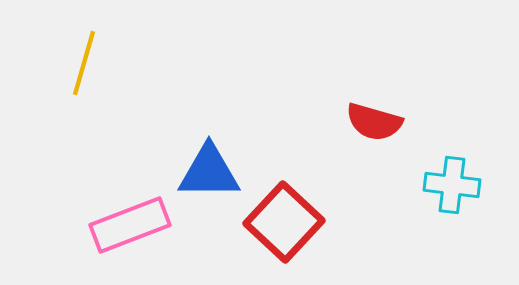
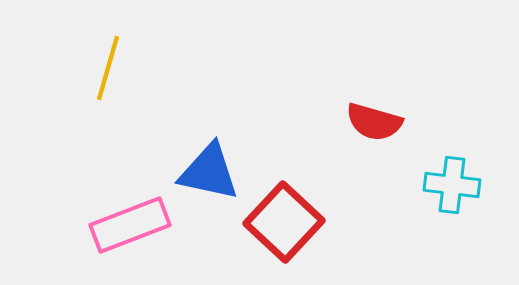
yellow line: moved 24 px right, 5 px down
blue triangle: rotated 12 degrees clockwise
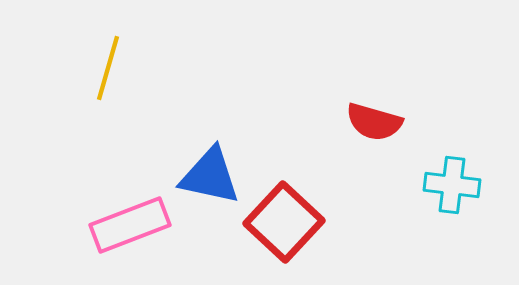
blue triangle: moved 1 px right, 4 px down
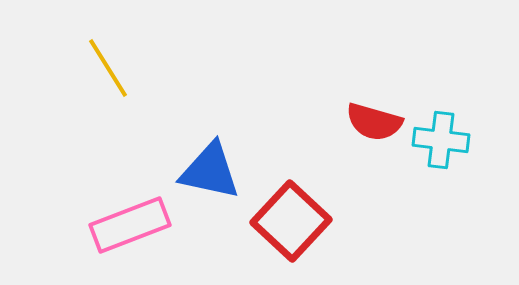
yellow line: rotated 48 degrees counterclockwise
blue triangle: moved 5 px up
cyan cross: moved 11 px left, 45 px up
red square: moved 7 px right, 1 px up
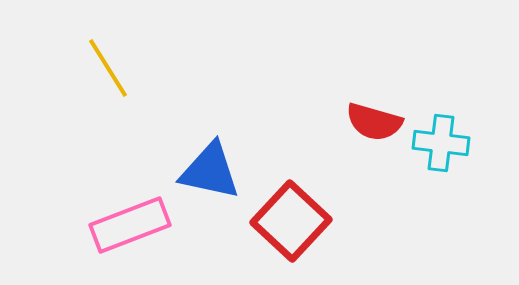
cyan cross: moved 3 px down
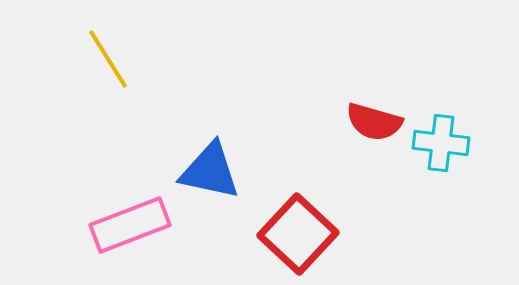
yellow line: moved 9 px up
red square: moved 7 px right, 13 px down
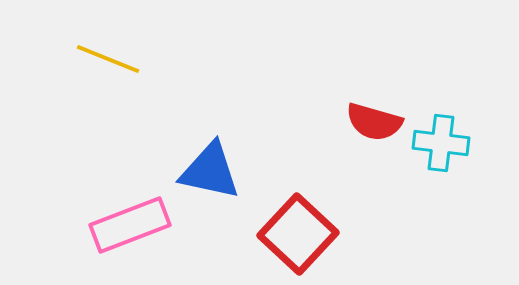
yellow line: rotated 36 degrees counterclockwise
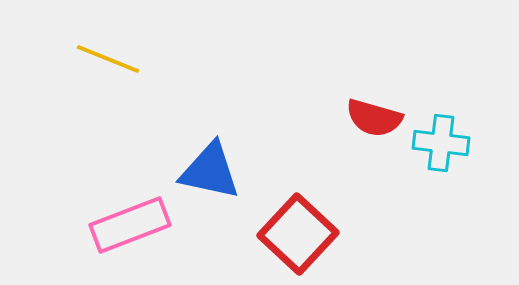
red semicircle: moved 4 px up
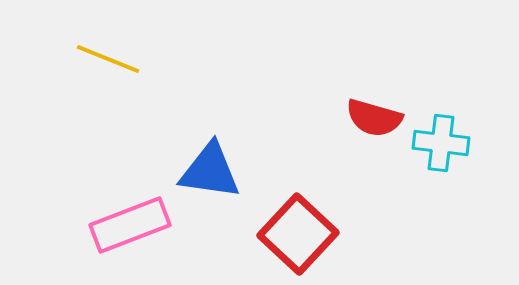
blue triangle: rotated 4 degrees counterclockwise
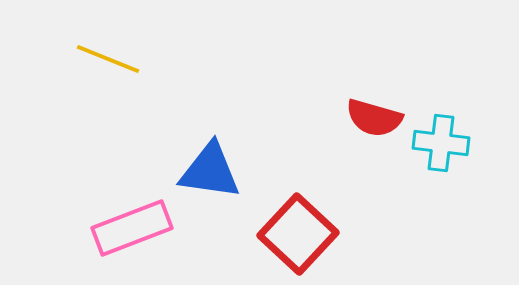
pink rectangle: moved 2 px right, 3 px down
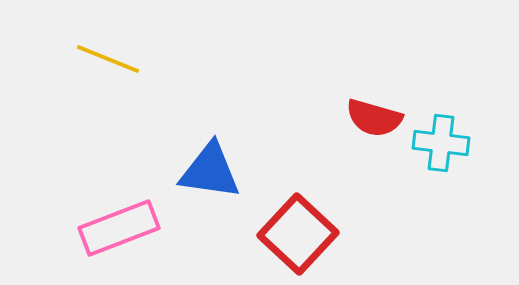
pink rectangle: moved 13 px left
